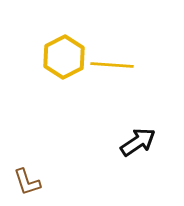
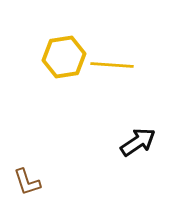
yellow hexagon: rotated 18 degrees clockwise
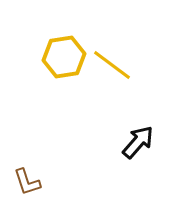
yellow line: rotated 33 degrees clockwise
black arrow: rotated 15 degrees counterclockwise
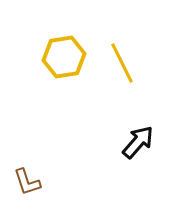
yellow line: moved 10 px right, 2 px up; rotated 27 degrees clockwise
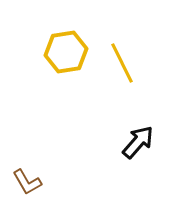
yellow hexagon: moved 2 px right, 5 px up
brown L-shape: rotated 12 degrees counterclockwise
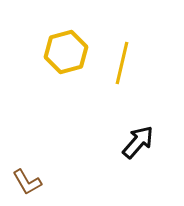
yellow hexagon: rotated 6 degrees counterclockwise
yellow line: rotated 39 degrees clockwise
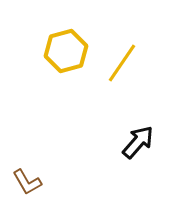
yellow hexagon: moved 1 px up
yellow line: rotated 21 degrees clockwise
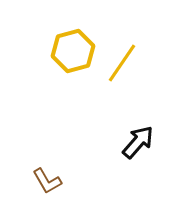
yellow hexagon: moved 7 px right
brown L-shape: moved 20 px right, 1 px up
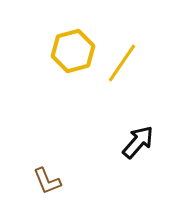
brown L-shape: rotated 8 degrees clockwise
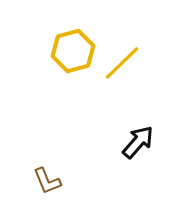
yellow line: rotated 12 degrees clockwise
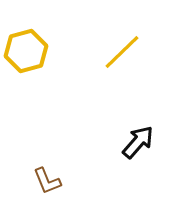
yellow hexagon: moved 47 px left
yellow line: moved 11 px up
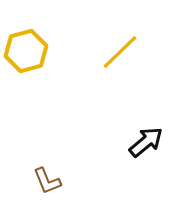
yellow line: moved 2 px left
black arrow: moved 8 px right; rotated 9 degrees clockwise
